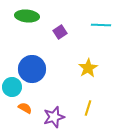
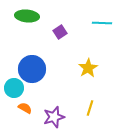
cyan line: moved 1 px right, 2 px up
cyan circle: moved 2 px right, 1 px down
yellow line: moved 2 px right
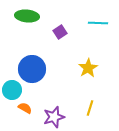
cyan line: moved 4 px left
cyan circle: moved 2 px left, 2 px down
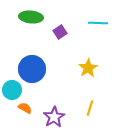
green ellipse: moved 4 px right, 1 px down
purple star: rotated 15 degrees counterclockwise
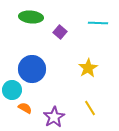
purple square: rotated 16 degrees counterclockwise
yellow line: rotated 49 degrees counterclockwise
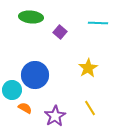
blue circle: moved 3 px right, 6 px down
purple star: moved 1 px right, 1 px up
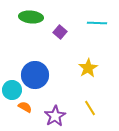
cyan line: moved 1 px left
orange semicircle: moved 1 px up
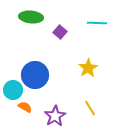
cyan circle: moved 1 px right
